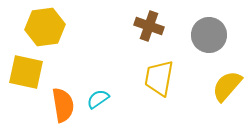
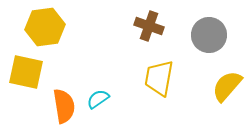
orange semicircle: moved 1 px right, 1 px down
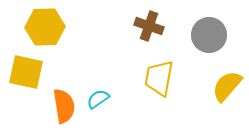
yellow hexagon: rotated 6 degrees clockwise
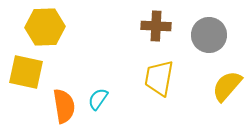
brown cross: moved 7 px right; rotated 16 degrees counterclockwise
cyan semicircle: rotated 20 degrees counterclockwise
